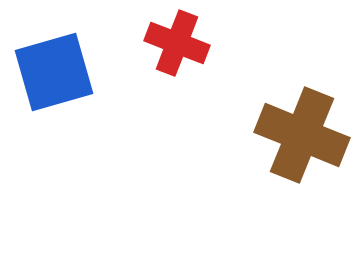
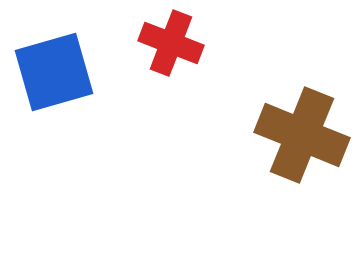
red cross: moved 6 px left
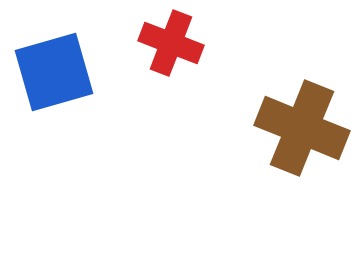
brown cross: moved 7 px up
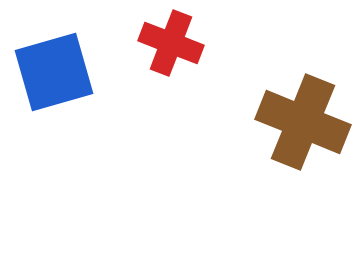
brown cross: moved 1 px right, 6 px up
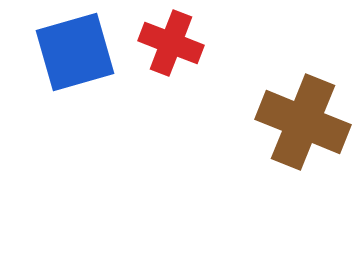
blue square: moved 21 px right, 20 px up
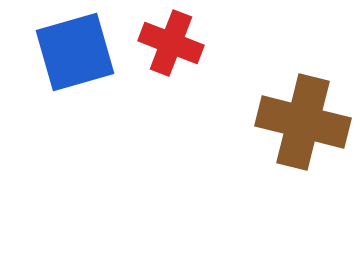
brown cross: rotated 8 degrees counterclockwise
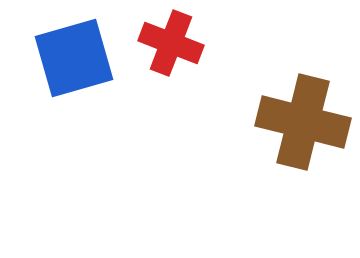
blue square: moved 1 px left, 6 px down
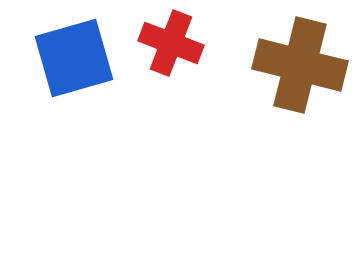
brown cross: moved 3 px left, 57 px up
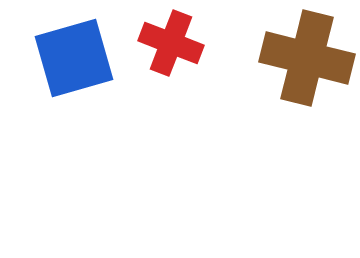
brown cross: moved 7 px right, 7 px up
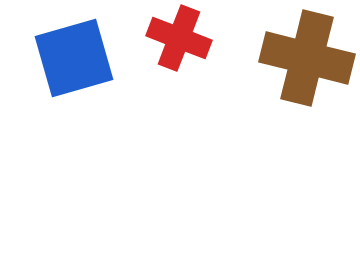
red cross: moved 8 px right, 5 px up
